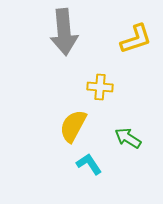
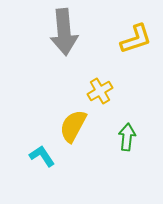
yellow cross: moved 4 px down; rotated 35 degrees counterclockwise
green arrow: moved 1 px left, 1 px up; rotated 64 degrees clockwise
cyan L-shape: moved 47 px left, 8 px up
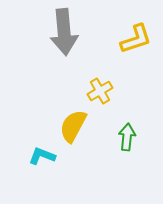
cyan L-shape: rotated 36 degrees counterclockwise
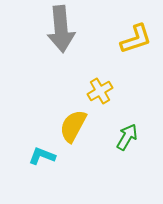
gray arrow: moved 3 px left, 3 px up
green arrow: rotated 24 degrees clockwise
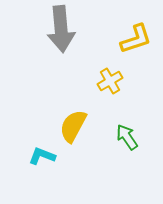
yellow cross: moved 10 px right, 10 px up
green arrow: rotated 64 degrees counterclockwise
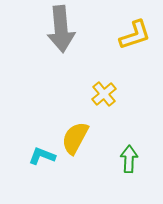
yellow L-shape: moved 1 px left, 4 px up
yellow cross: moved 6 px left, 13 px down; rotated 10 degrees counterclockwise
yellow semicircle: moved 2 px right, 12 px down
green arrow: moved 2 px right, 22 px down; rotated 36 degrees clockwise
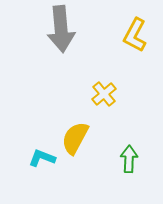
yellow L-shape: rotated 136 degrees clockwise
cyan L-shape: moved 2 px down
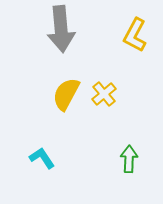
yellow semicircle: moved 9 px left, 44 px up
cyan L-shape: rotated 36 degrees clockwise
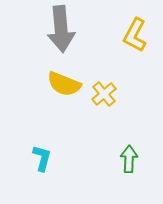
yellow semicircle: moved 2 px left, 10 px up; rotated 96 degrees counterclockwise
cyan L-shape: rotated 48 degrees clockwise
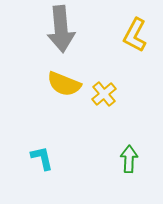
cyan L-shape: rotated 28 degrees counterclockwise
